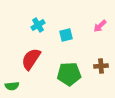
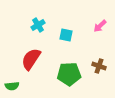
cyan square: rotated 24 degrees clockwise
brown cross: moved 2 px left; rotated 24 degrees clockwise
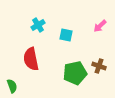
red semicircle: rotated 45 degrees counterclockwise
green pentagon: moved 6 px right, 1 px up; rotated 10 degrees counterclockwise
green semicircle: rotated 104 degrees counterclockwise
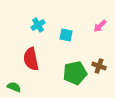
green semicircle: moved 2 px right, 1 px down; rotated 48 degrees counterclockwise
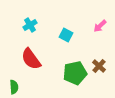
cyan cross: moved 8 px left
cyan square: rotated 16 degrees clockwise
red semicircle: rotated 25 degrees counterclockwise
brown cross: rotated 24 degrees clockwise
green semicircle: rotated 64 degrees clockwise
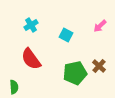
cyan cross: moved 1 px right
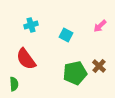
cyan cross: rotated 16 degrees clockwise
red semicircle: moved 5 px left
green semicircle: moved 3 px up
